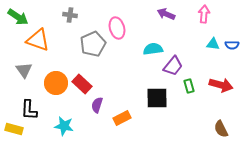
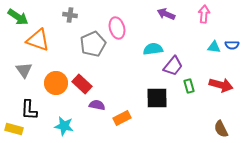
cyan triangle: moved 1 px right, 3 px down
purple semicircle: rotated 84 degrees clockwise
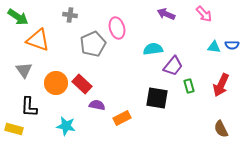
pink arrow: rotated 132 degrees clockwise
red arrow: rotated 100 degrees clockwise
black square: rotated 10 degrees clockwise
black L-shape: moved 3 px up
cyan star: moved 2 px right
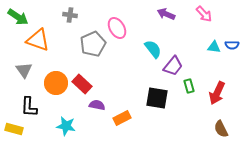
pink ellipse: rotated 15 degrees counterclockwise
cyan semicircle: rotated 60 degrees clockwise
red arrow: moved 4 px left, 8 px down
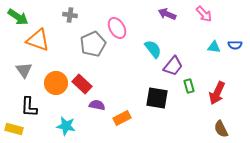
purple arrow: moved 1 px right
blue semicircle: moved 3 px right
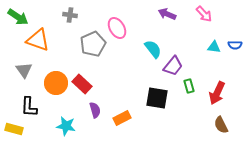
purple semicircle: moved 2 px left, 5 px down; rotated 63 degrees clockwise
brown semicircle: moved 4 px up
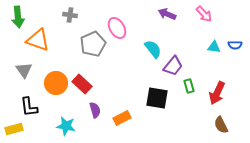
green arrow: rotated 50 degrees clockwise
black L-shape: rotated 10 degrees counterclockwise
yellow rectangle: rotated 30 degrees counterclockwise
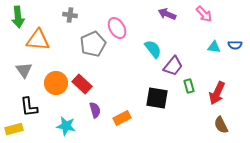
orange triangle: rotated 15 degrees counterclockwise
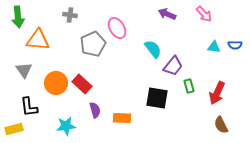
orange rectangle: rotated 30 degrees clockwise
cyan star: rotated 18 degrees counterclockwise
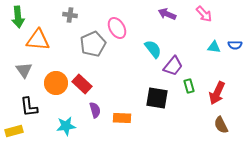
yellow rectangle: moved 2 px down
